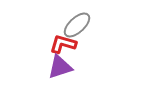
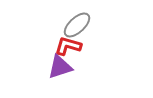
red L-shape: moved 5 px right, 2 px down
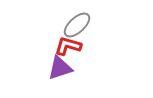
purple triangle: moved 1 px down
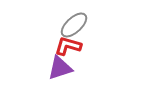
gray ellipse: moved 3 px left
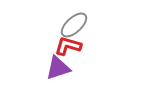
purple triangle: moved 2 px left
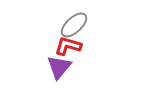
purple triangle: moved 1 px right, 1 px up; rotated 32 degrees counterclockwise
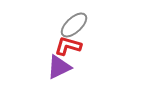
purple triangle: rotated 24 degrees clockwise
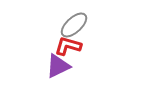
purple triangle: moved 1 px left, 1 px up
